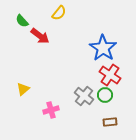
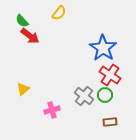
red arrow: moved 10 px left
pink cross: moved 1 px right
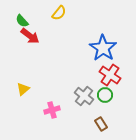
brown rectangle: moved 9 px left, 2 px down; rotated 64 degrees clockwise
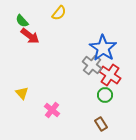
yellow triangle: moved 1 px left, 4 px down; rotated 32 degrees counterclockwise
gray cross: moved 8 px right, 31 px up
pink cross: rotated 35 degrees counterclockwise
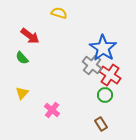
yellow semicircle: rotated 112 degrees counterclockwise
green semicircle: moved 37 px down
yellow triangle: rotated 24 degrees clockwise
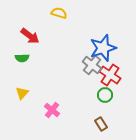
blue star: rotated 20 degrees clockwise
green semicircle: rotated 48 degrees counterclockwise
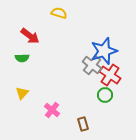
blue star: moved 1 px right, 3 px down
brown rectangle: moved 18 px left; rotated 16 degrees clockwise
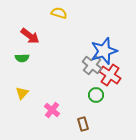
green circle: moved 9 px left
